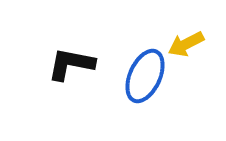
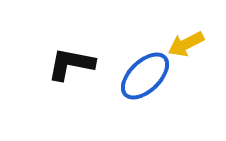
blue ellipse: rotated 22 degrees clockwise
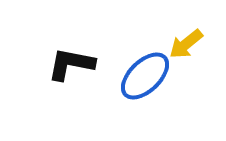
yellow arrow: rotated 12 degrees counterclockwise
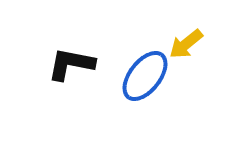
blue ellipse: rotated 8 degrees counterclockwise
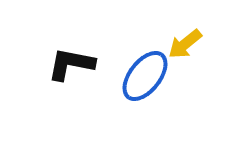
yellow arrow: moved 1 px left
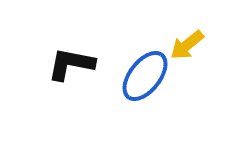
yellow arrow: moved 2 px right, 1 px down
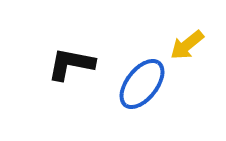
blue ellipse: moved 3 px left, 8 px down
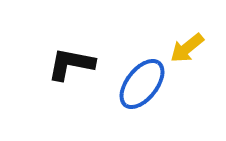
yellow arrow: moved 3 px down
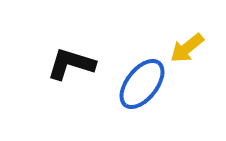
black L-shape: rotated 6 degrees clockwise
